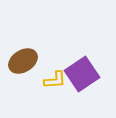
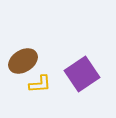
yellow L-shape: moved 15 px left, 4 px down
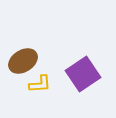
purple square: moved 1 px right
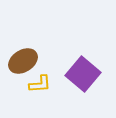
purple square: rotated 16 degrees counterclockwise
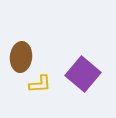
brown ellipse: moved 2 px left, 4 px up; rotated 52 degrees counterclockwise
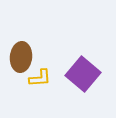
yellow L-shape: moved 6 px up
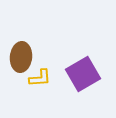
purple square: rotated 20 degrees clockwise
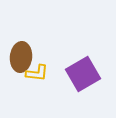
yellow L-shape: moved 3 px left, 5 px up; rotated 10 degrees clockwise
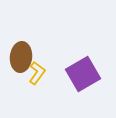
yellow L-shape: rotated 60 degrees counterclockwise
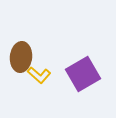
yellow L-shape: moved 2 px right, 2 px down; rotated 95 degrees clockwise
